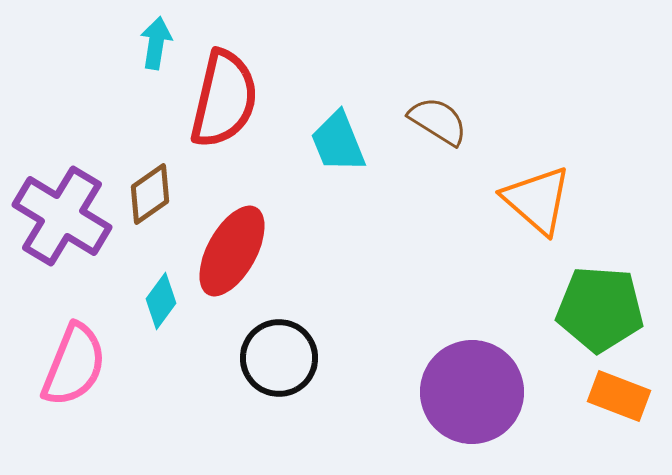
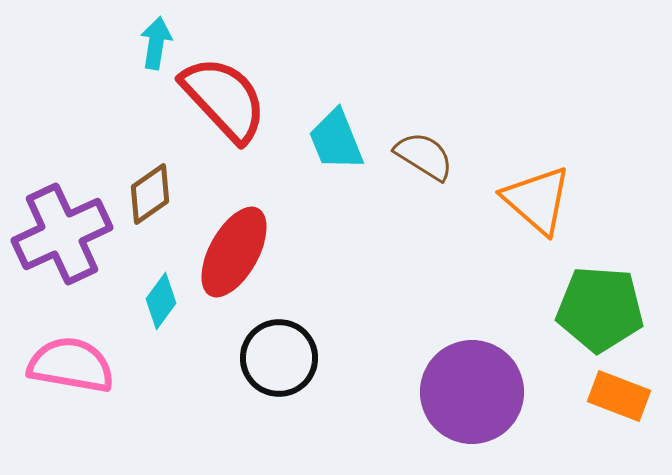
red semicircle: rotated 56 degrees counterclockwise
brown semicircle: moved 14 px left, 35 px down
cyan trapezoid: moved 2 px left, 2 px up
purple cross: moved 18 px down; rotated 34 degrees clockwise
red ellipse: moved 2 px right, 1 px down
pink semicircle: moved 3 px left; rotated 102 degrees counterclockwise
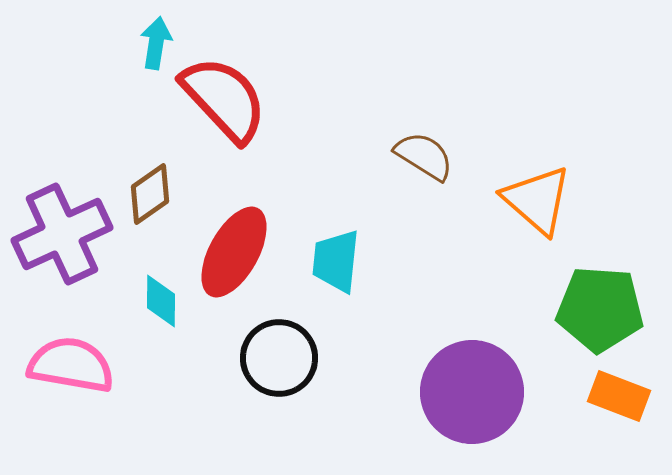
cyan trapezoid: moved 121 px down; rotated 28 degrees clockwise
cyan diamond: rotated 36 degrees counterclockwise
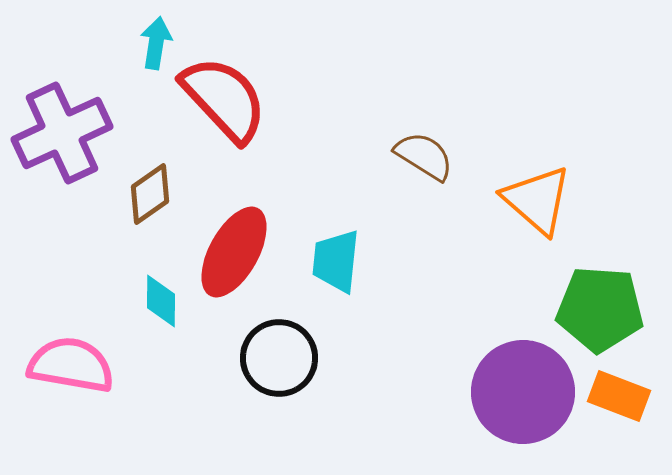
purple cross: moved 101 px up
purple circle: moved 51 px right
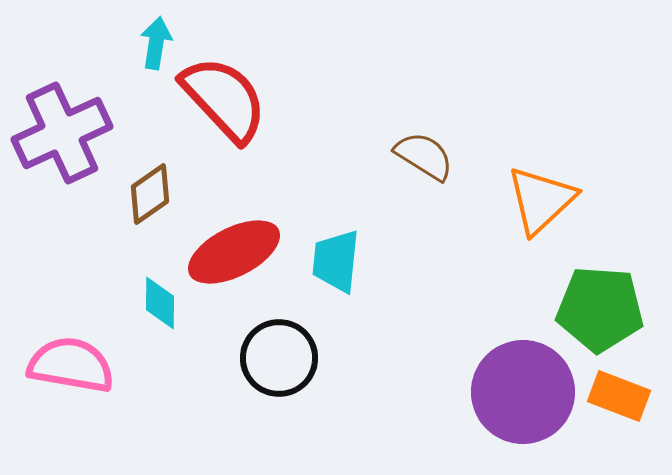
orange triangle: moved 4 px right; rotated 36 degrees clockwise
red ellipse: rotated 34 degrees clockwise
cyan diamond: moved 1 px left, 2 px down
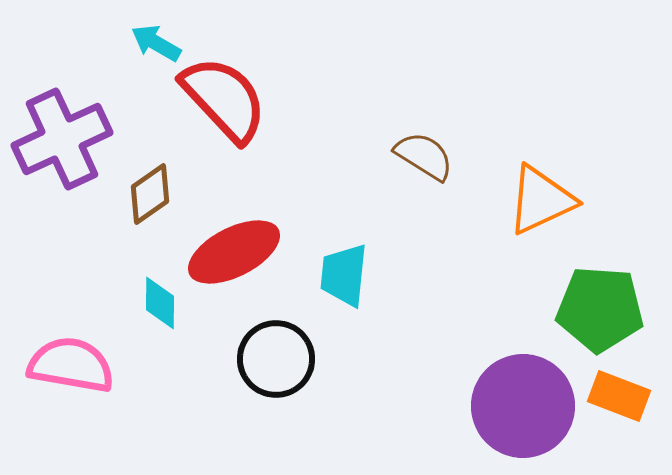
cyan arrow: rotated 69 degrees counterclockwise
purple cross: moved 6 px down
orange triangle: rotated 18 degrees clockwise
cyan trapezoid: moved 8 px right, 14 px down
black circle: moved 3 px left, 1 px down
purple circle: moved 14 px down
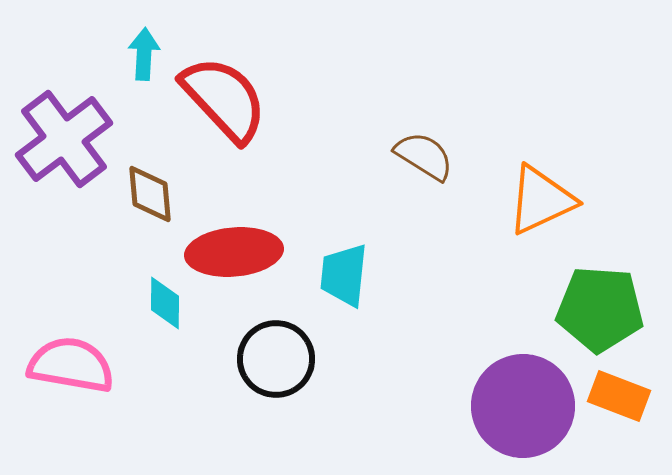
cyan arrow: moved 12 px left, 11 px down; rotated 63 degrees clockwise
purple cross: moved 2 px right; rotated 12 degrees counterclockwise
brown diamond: rotated 60 degrees counterclockwise
red ellipse: rotated 22 degrees clockwise
cyan diamond: moved 5 px right
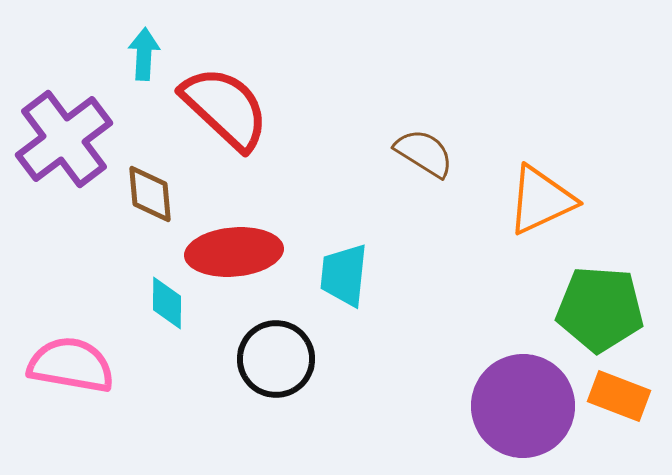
red semicircle: moved 1 px right, 9 px down; rotated 4 degrees counterclockwise
brown semicircle: moved 3 px up
cyan diamond: moved 2 px right
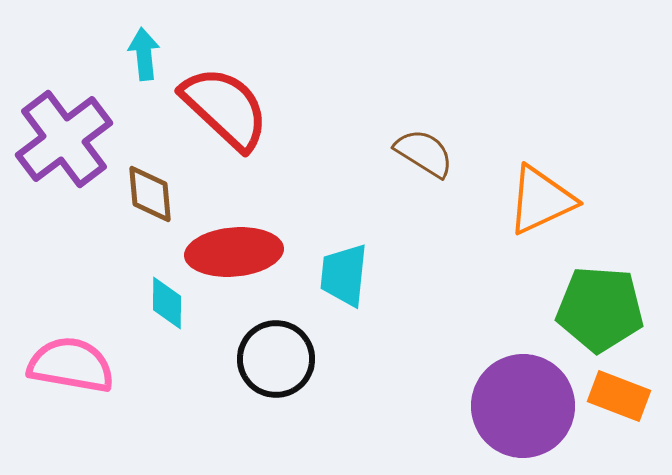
cyan arrow: rotated 9 degrees counterclockwise
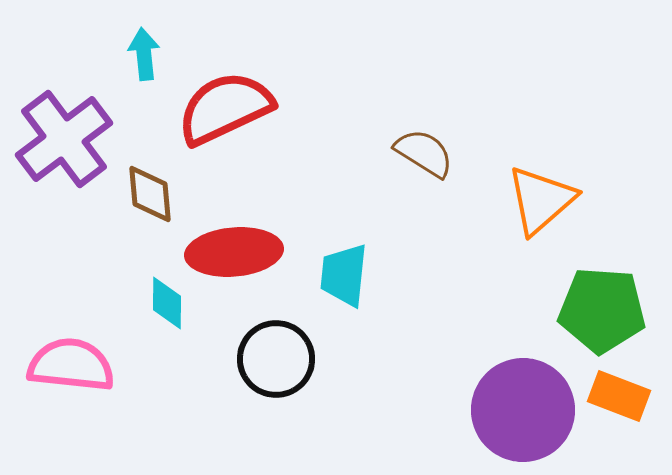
red semicircle: rotated 68 degrees counterclockwise
orange triangle: rotated 16 degrees counterclockwise
green pentagon: moved 2 px right, 1 px down
pink semicircle: rotated 4 degrees counterclockwise
purple circle: moved 4 px down
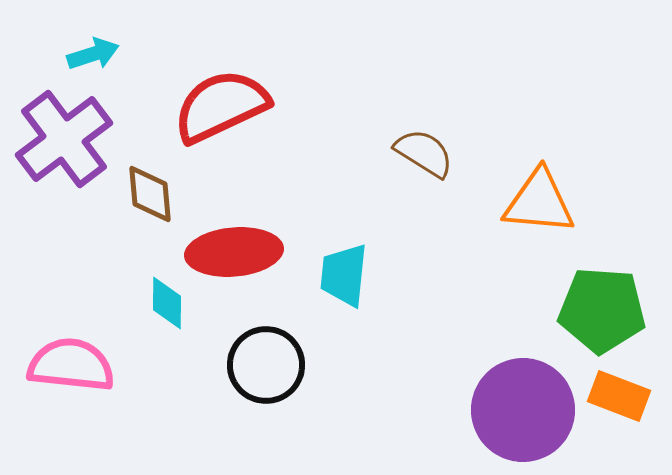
cyan arrow: moved 51 px left; rotated 78 degrees clockwise
red semicircle: moved 4 px left, 2 px up
orange triangle: moved 2 px left, 2 px down; rotated 46 degrees clockwise
black circle: moved 10 px left, 6 px down
